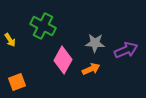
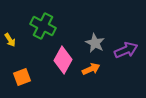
gray star: rotated 24 degrees clockwise
orange square: moved 5 px right, 5 px up
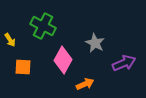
purple arrow: moved 2 px left, 13 px down
orange arrow: moved 6 px left, 15 px down
orange square: moved 1 px right, 10 px up; rotated 24 degrees clockwise
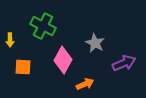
yellow arrow: rotated 32 degrees clockwise
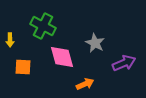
pink diamond: moved 1 px left, 3 px up; rotated 44 degrees counterclockwise
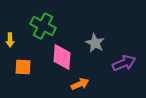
pink diamond: rotated 20 degrees clockwise
orange arrow: moved 5 px left
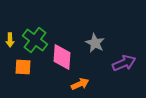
green cross: moved 8 px left, 14 px down; rotated 10 degrees clockwise
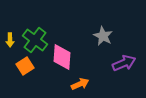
gray star: moved 8 px right, 7 px up
orange square: moved 2 px right, 1 px up; rotated 36 degrees counterclockwise
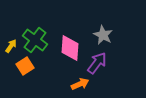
gray star: moved 1 px up
yellow arrow: moved 1 px right, 6 px down; rotated 144 degrees counterclockwise
pink diamond: moved 8 px right, 9 px up
purple arrow: moved 27 px left; rotated 30 degrees counterclockwise
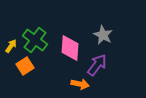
purple arrow: moved 2 px down
orange arrow: rotated 36 degrees clockwise
